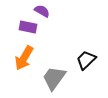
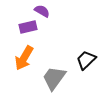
purple rectangle: rotated 24 degrees counterclockwise
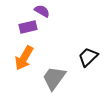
black trapezoid: moved 2 px right, 3 px up
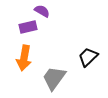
orange arrow: rotated 20 degrees counterclockwise
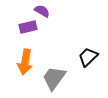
orange arrow: moved 1 px right, 4 px down
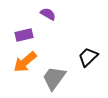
purple semicircle: moved 6 px right, 3 px down
purple rectangle: moved 4 px left, 8 px down
orange arrow: rotated 40 degrees clockwise
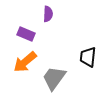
purple semicircle: rotated 63 degrees clockwise
purple rectangle: moved 2 px right, 1 px up; rotated 36 degrees clockwise
black trapezoid: rotated 40 degrees counterclockwise
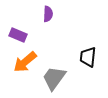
purple rectangle: moved 8 px left, 1 px down
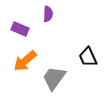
purple rectangle: moved 2 px right, 6 px up
black trapezoid: rotated 30 degrees counterclockwise
orange arrow: moved 1 px up
